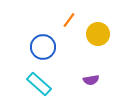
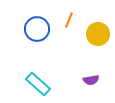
orange line: rotated 14 degrees counterclockwise
blue circle: moved 6 px left, 18 px up
cyan rectangle: moved 1 px left
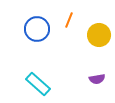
yellow circle: moved 1 px right, 1 px down
purple semicircle: moved 6 px right, 1 px up
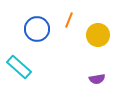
yellow circle: moved 1 px left
cyan rectangle: moved 19 px left, 17 px up
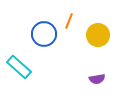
orange line: moved 1 px down
blue circle: moved 7 px right, 5 px down
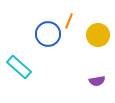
blue circle: moved 4 px right
purple semicircle: moved 2 px down
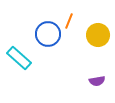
cyan rectangle: moved 9 px up
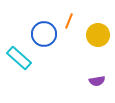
blue circle: moved 4 px left
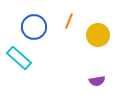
blue circle: moved 10 px left, 7 px up
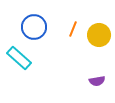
orange line: moved 4 px right, 8 px down
yellow circle: moved 1 px right
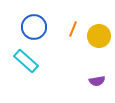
yellow circle: moved 1 px down
cyan rectangle: moved 7 px right, 3 px down
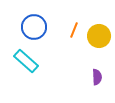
orange line: moved 1 px right, 1 px down
purple semicircle: moved 4 px up; rotated 84 degrees counterclockwise
